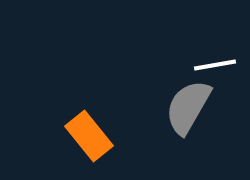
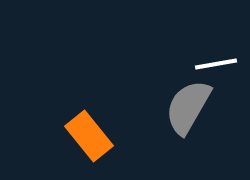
white line: moved 1 px right, 1 px up
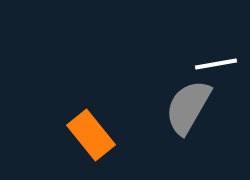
orange rectangle: moved 2 px right, 1 px up
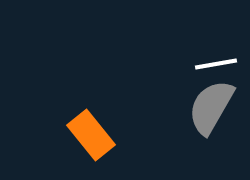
gray semicircle: moved 23 px right
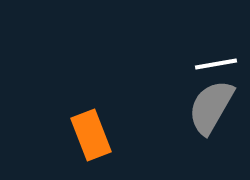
orange rectangle: rotated 18 degrees clockwise
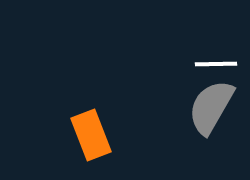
white line: rotated 9 degrees clockwise
